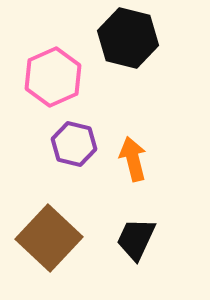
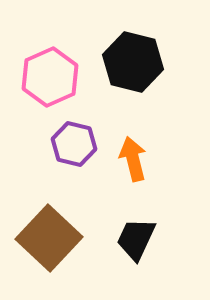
black hexagon: moved 5 px right, 24 px down
pink hexagon: moved 3 px left
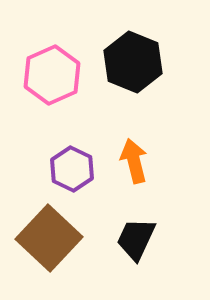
black hexagon: rotated 8 degrees clockwise
pink hexagon: moved 2 px right, 2 px up
purple hexagon: moved 2 px left, 25 px down; rotated 12 degrees clockwise
orange arrow: moved 1 px right, 2 px down
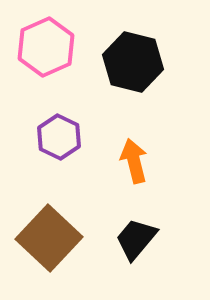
black hexagon: rotated 8 degrees counterclockwise
pink hexagon: moved 6 px left, 28 px up
purple hexagon: moved 13 px left, 32 px up
black trapezoid: rotated 15 degrees clockwise
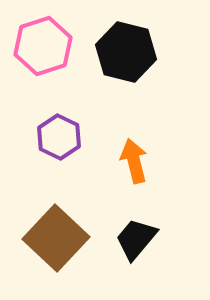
pink hexagon: moved 3 px left, 1 px up; rotated 6 degrees clockwise
black hexagon: moved 7 px left, 10 px up
brown square: moved 7 px right
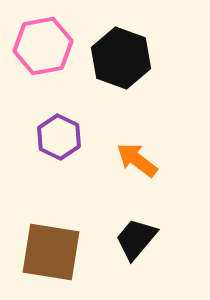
pink hexagon: rotated 8 degrees clockwise
black hexagon: moved 5 px left, 6 px down; rotated 6 degrees clockwise
orange arrow: moved 3 px right, 1 px up; rotated 39 degrees counterclockwise
brown square: moved 5 px left, 14 px down; rotated 34 degrees counterclockwise
